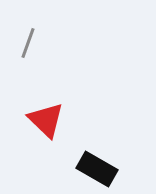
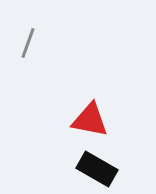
red triangle: moved 44 px right; rotated 33 degrees counterclockwise
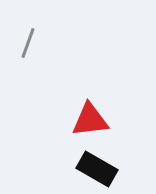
red triangle: rotated 18 degrees counterclockwise
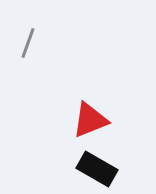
red triangle: rotated 15 degrees counterclockwise
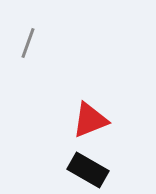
black rectangle: moved 9 px left, 1 px down
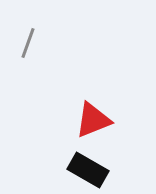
red triangle: moved 3 px right
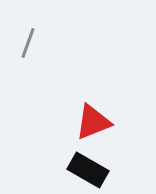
red triangle: moved 2 px down
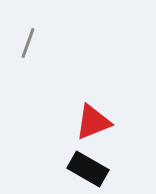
black rectangle: moved 1 px up
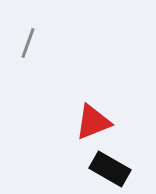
black rectangle: moved 22 px right
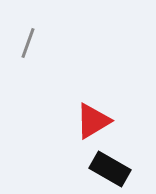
red triangle: moved 1 px up; rotated 9 degrees counterclockwise
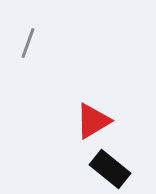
black rectangle: rotated 9 degrees clockwise
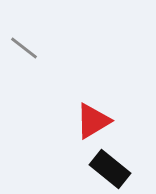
gray line: moved 4 px left, 5 px down; rotated 72 degrees counterclockwise
